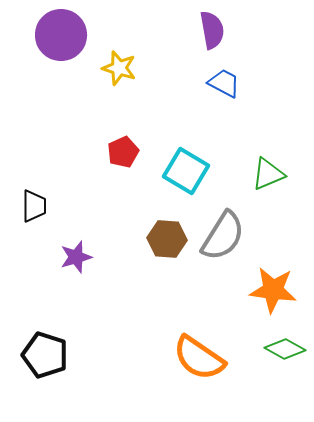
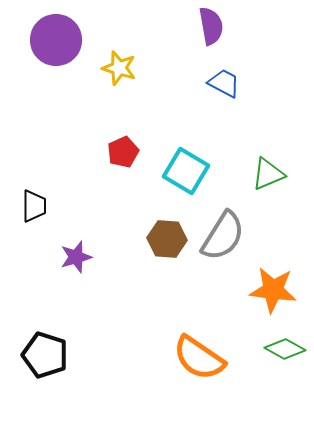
purple semicircle: moved 1 px left, 4 px up
purple circle: moved 5 px left, 5 px down
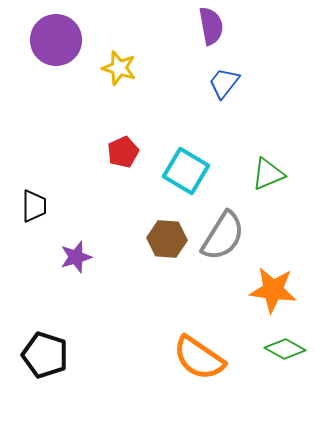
blue trapezoid: rotated 80 degrees counterclockwise
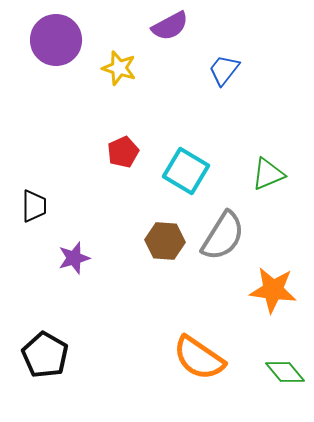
purple semicircle: moved 41 px left; rotated 72 degrees clockwise
blue trapezoid: moved 13 px up
brown hexagon: moved 2 px left, 2 px down
purple star: moved 2 px left, 1 px down
green diamond: moved 23 px down; rotated 21 degrees clockwise
black pentagon: rotated 12 degrees clockwise
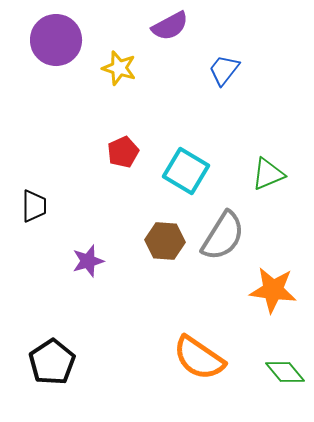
purple star: moved 14 px right, 3 px down
black pentagon: moved 7 px right, 7 px down; rotated 9 degrees clockwise
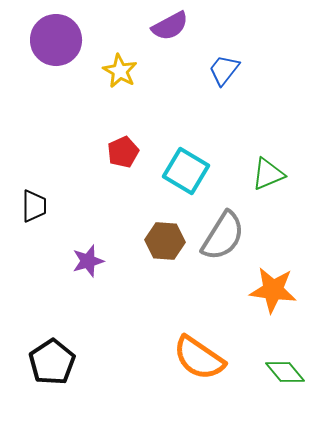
yellow star: moved 1 px right, 3 px down; rotated 12 degrees clockwise
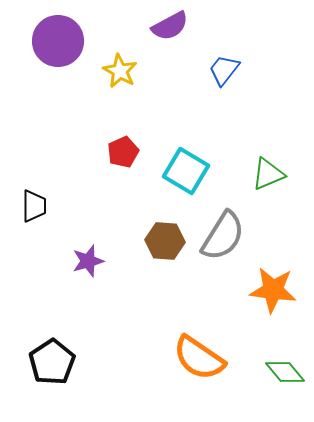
purple circle: moved 2 px right, 1 px down
